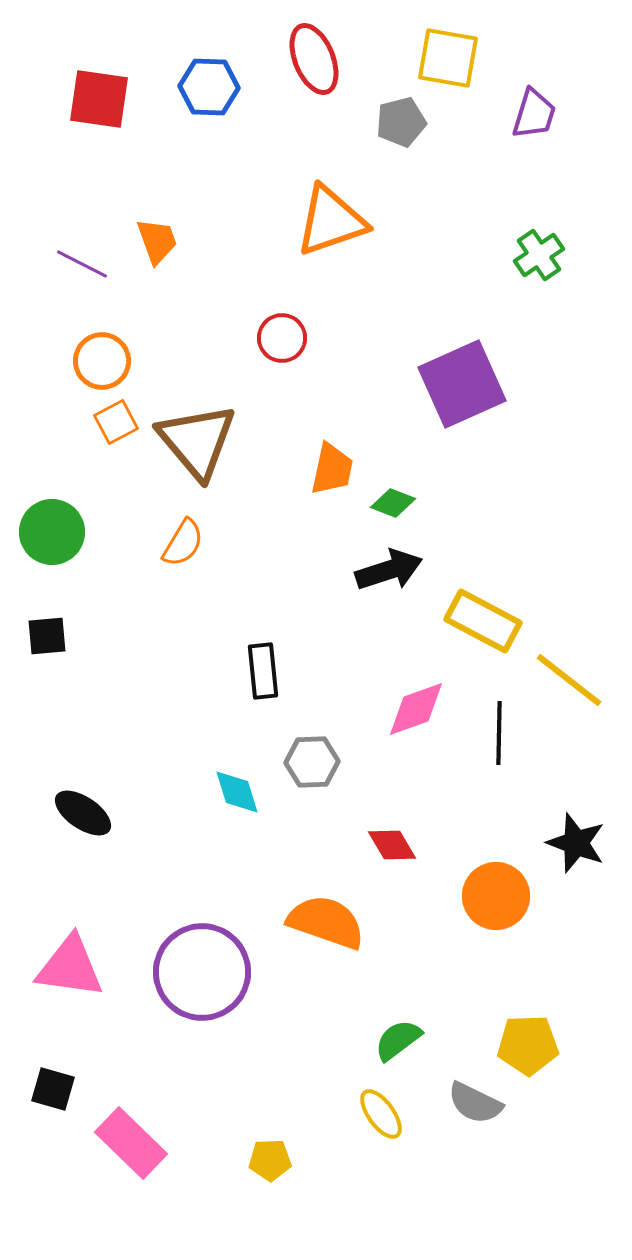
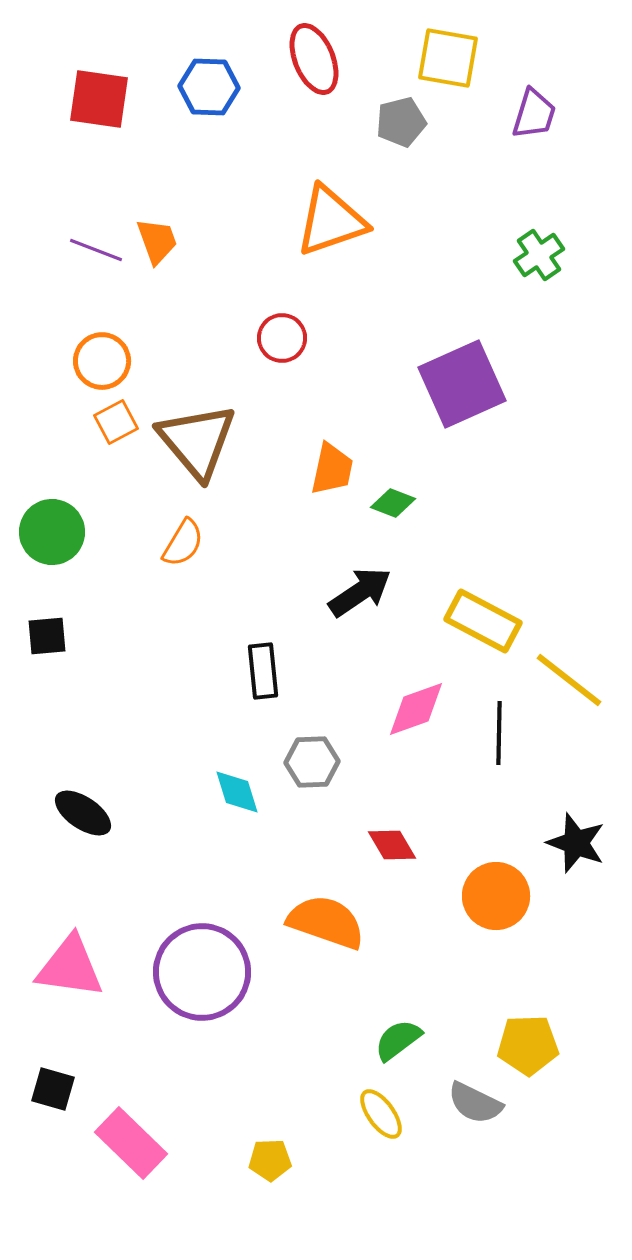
purple line at (82, 264): moved 14 px right, 14 px up; rotated 6 degrees counterclockwise
black arrow at (389, 570): moved 29 px left, 22 px down; rotated 16 degrees counterclockwise
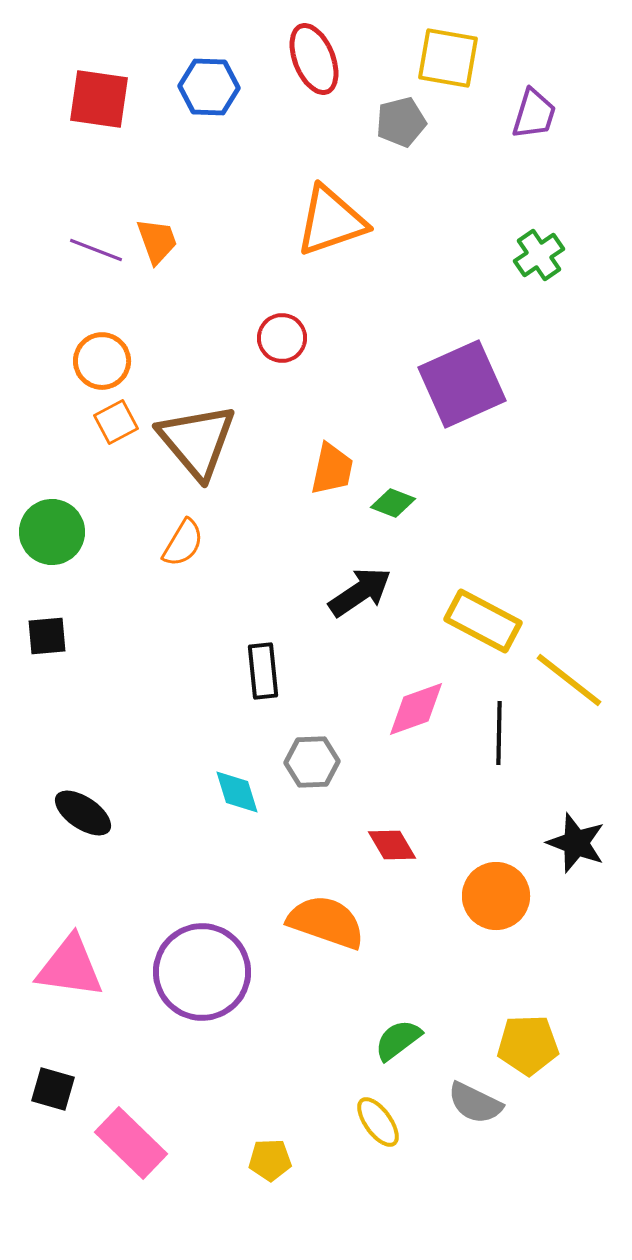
yellow ellipse at (381, 1114): moved 3 px left, 8 px down
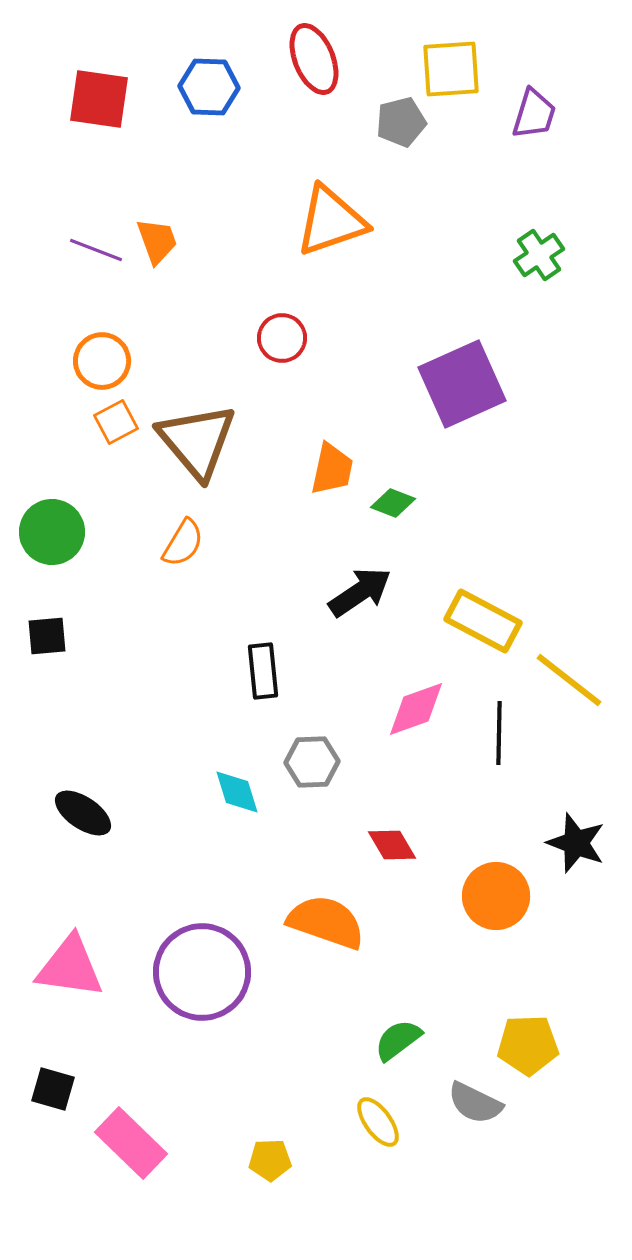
yellow square at (448, 58): moved 3 px right, 11 px down; rotated 14 degrees counterclockwise
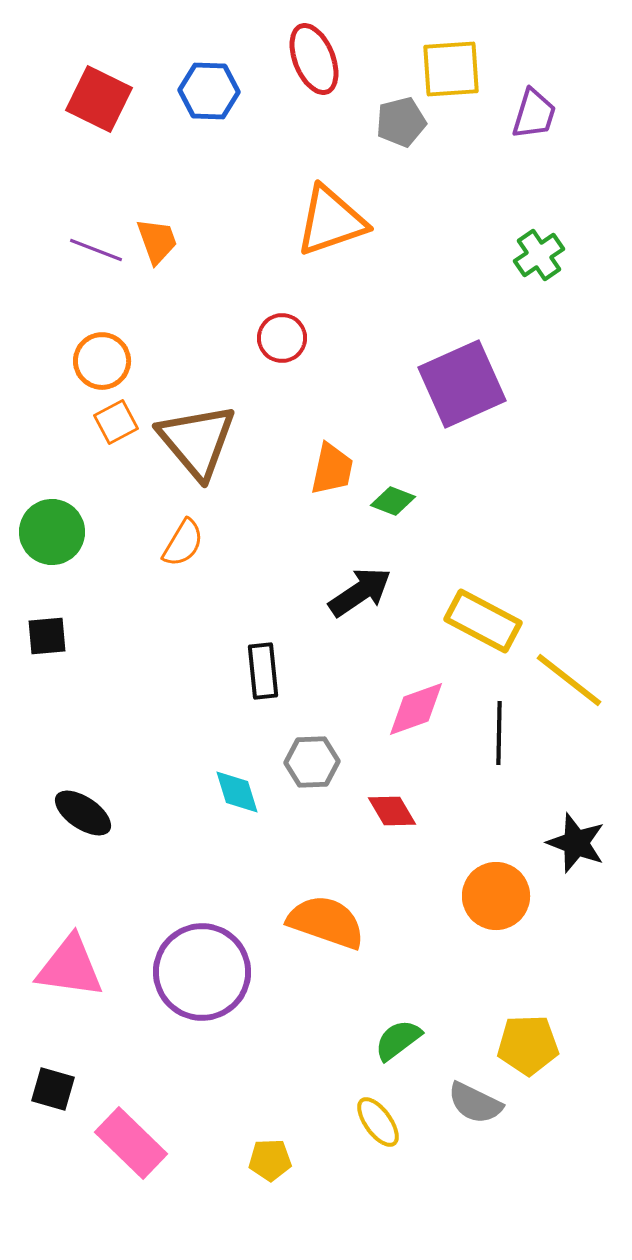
blue hexagon at (209, 87): moved 4 px down
red square at (99, 99): rotated 18 degrees clockwise
green diamond at (393, 503): moved 2 px up
red diamond at (392, 845): moved 34 px up
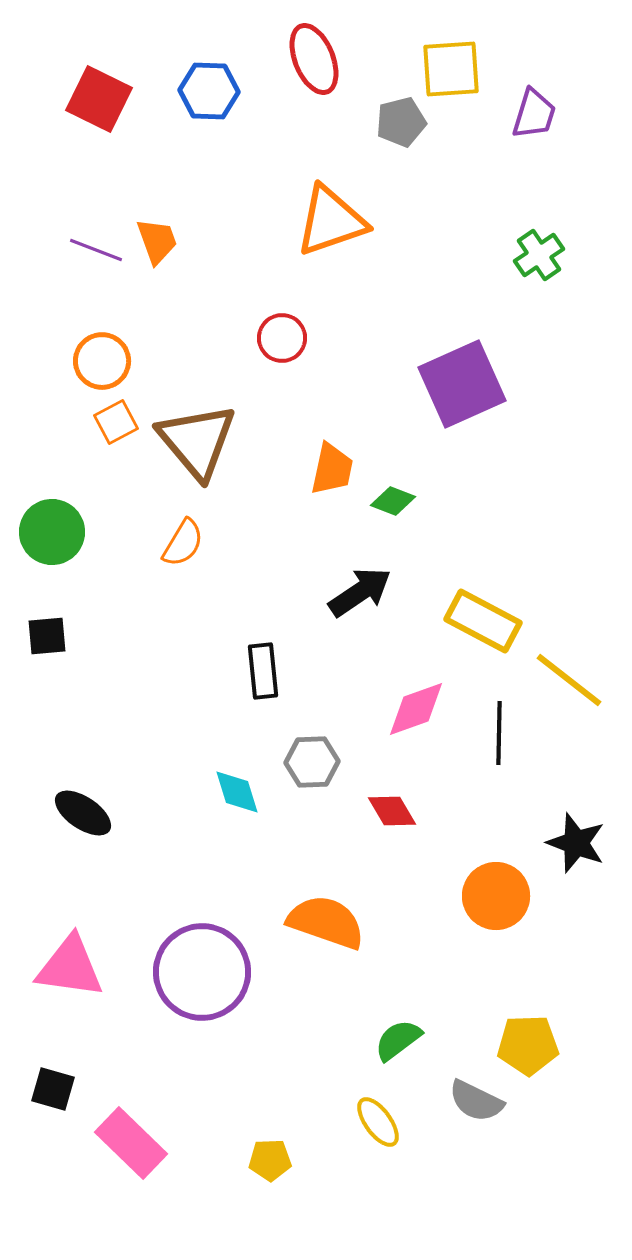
gray semicircle at (475, 1103): moved 1 px right, 2 px up
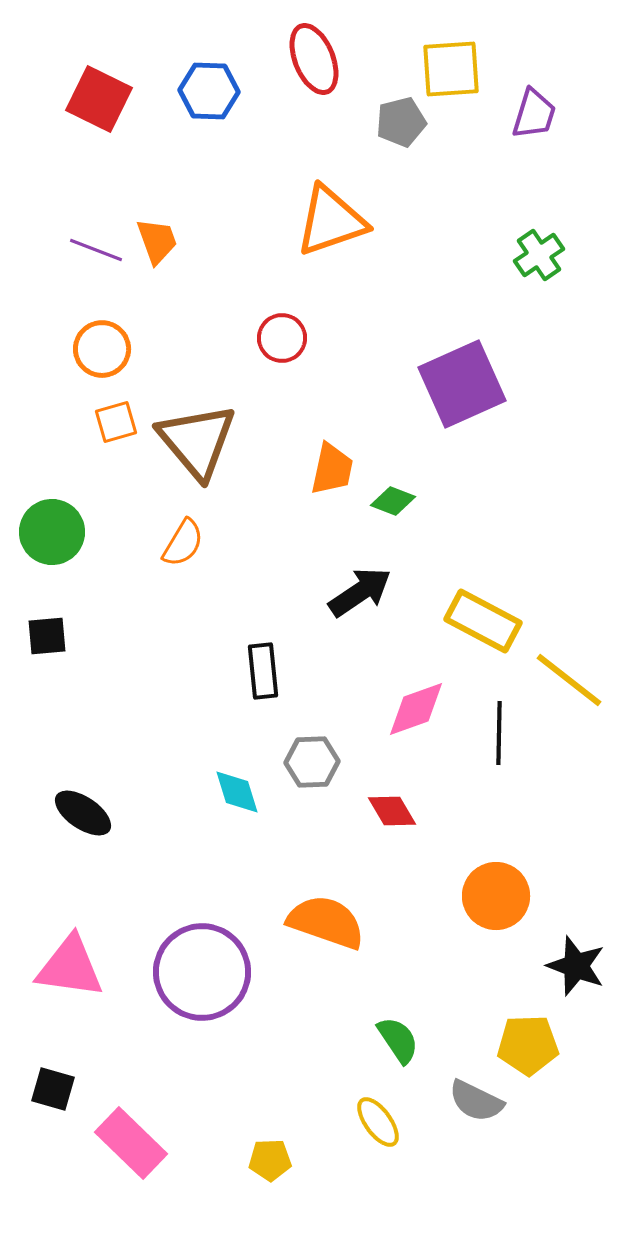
orange circle at (102, 361): moved 12 px up
orange square at (116, 422): rotated 12 degrees clockwise
black star at (576, 843): moved 123 px down
green semicircle at (398, 1040): rotated 93 degrees clockwise
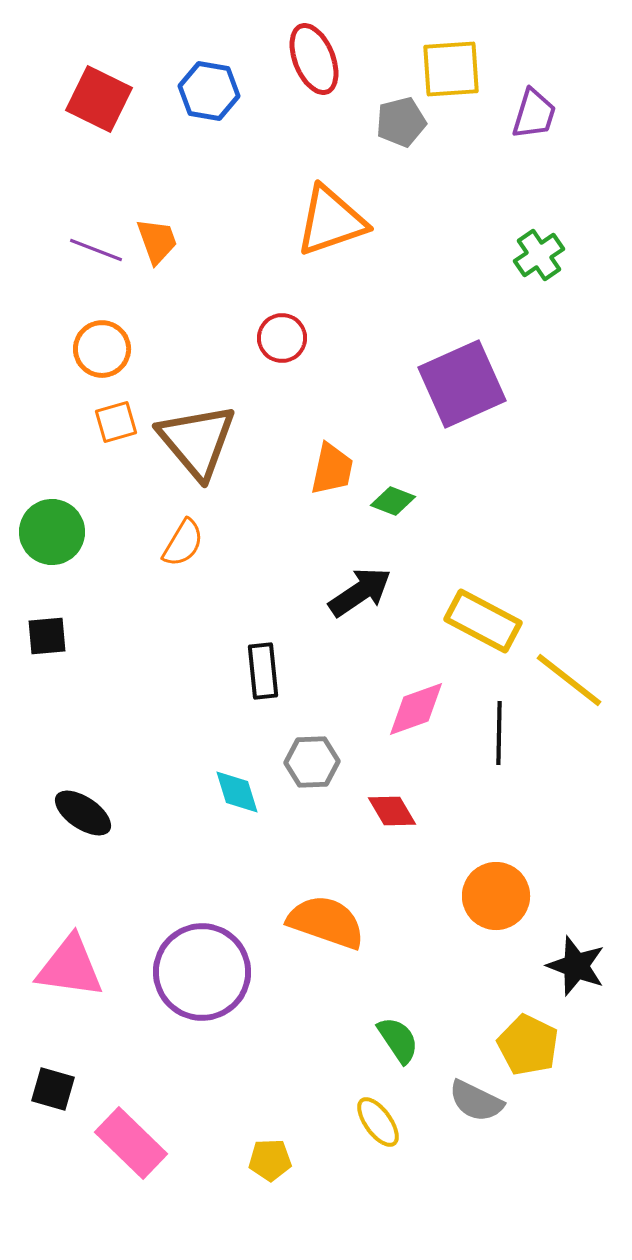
blue hexagon at (209, 91): rotated 8 degrees clockwise
yellow pentagon at (528, 1045): rotated 28 degrees clockwise
